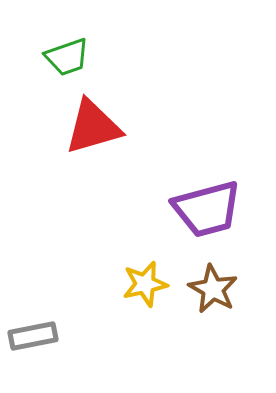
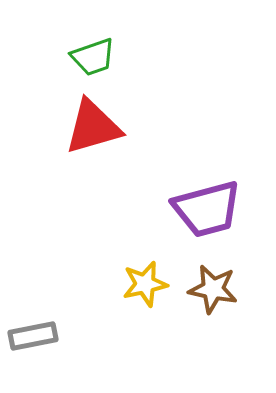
green trapezoid: moved 26 px right
brown star: rotated 18 degrees counterclockwise
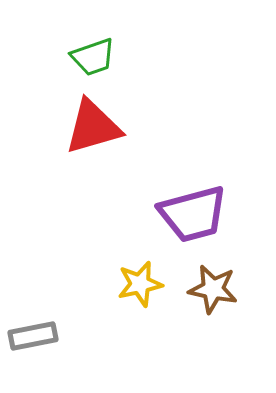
purple trapezoid: moved 14 px left, 5 px down
yellow star: moved 5 px left
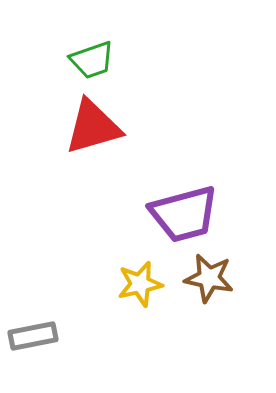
green trapezoid: moved 1 px left, 3 px down
purple trapezoid: moved 9 px left
brown star: moved 4 px left, 11 px up
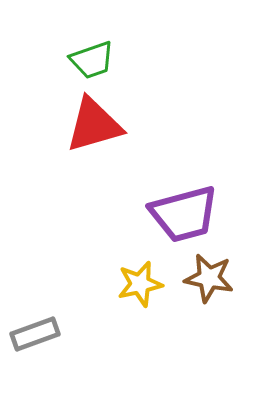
red triangle: moved 1 px right, 2 px up
gray rectangle: moved 2 px right, 2 px up; rotated 9 degrees counterclockwise
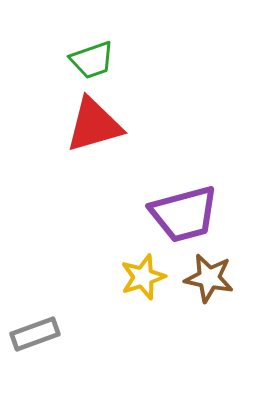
yellow star: moved 3 px right, 7 px up; rotated 6 degrees counterclockwise
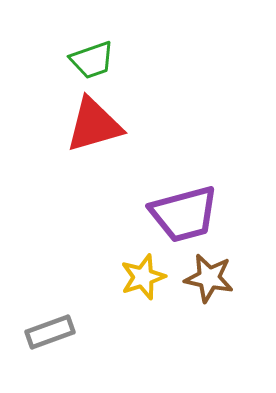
gray rectangle: moved 15 px right, 2 px up
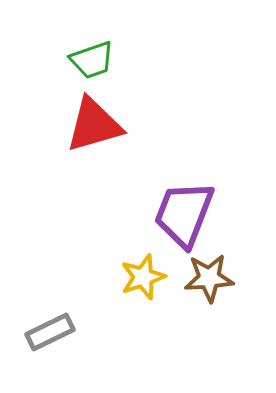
purple trapezoid: rotated 126 degrees clockwise
brown star: rotated 15 degrees counterclockwise
gray rectangle: rotated 6 degrees counterclockwise
